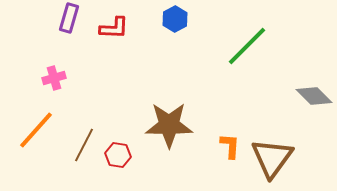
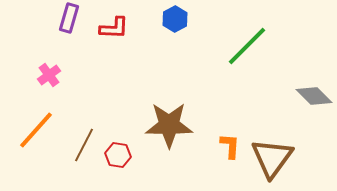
pink cross: moved 5 px left, 3 px up; rotated 20 degrees counterclockwise
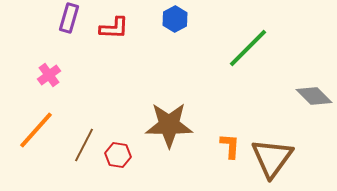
green line: moved 1 px right, 2 px down
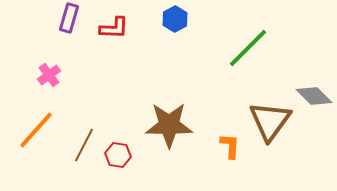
brown triangle: moved 2 px left, 37 px up
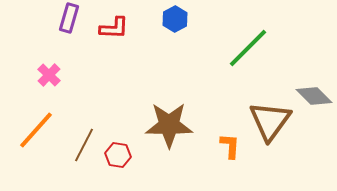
pink cross: rotated 10 degrees counterclockwise
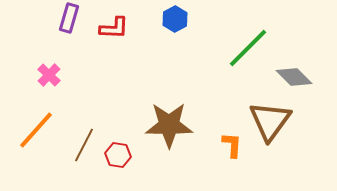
gray diamond: moved 20 px left, 19 px up
orange L-shape: moved 2 px right, 1 px up
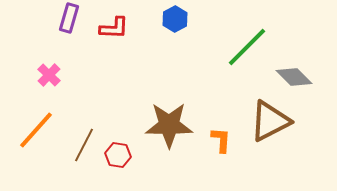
green line: moved 1 px left, 1 px up
brown triangle: rotated 27 degrees clockwise
orange L-shape: moved 11 px left, 5 px up
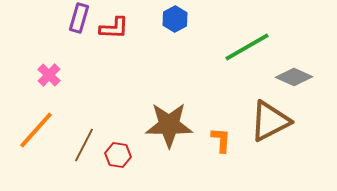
purple rectangle: moved 10 px right
green line: rotated 15 degrees clockwise
gray diamond: rotated 21 degrees counterclockwise
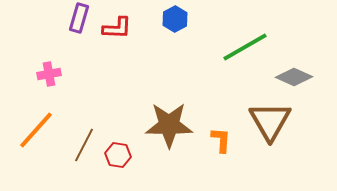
red L-shape: moved 3 px right
green line: moved 2 px left
pink cross: moved 1 px up; rotated 35 degrees clockwise
brown triangle: rotated 33 degrees counterclockwise
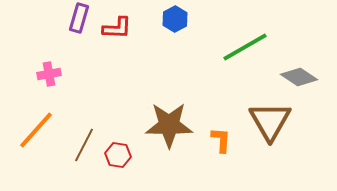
gray diamond: moved 5 px right; rotated 9 degrees clockwise
